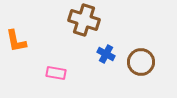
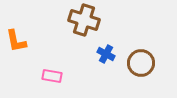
brown circle: moved 1 px down
pink rectangle: moved 4 px left, 3 px down
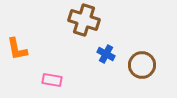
orange L-shape: moved 1 px right, 8 px down
brown circle: moved 1 px right, 2 px down
pink rectangle: moved 4 px down
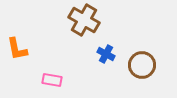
brown cross: rotated 12 degrees clockwise
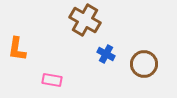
brown cross: moved 1 px right
orange L-shape: rotated 20 degrees clockwise
brown circle: moved 2 px right, 1 px up
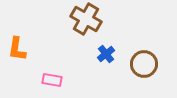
brown cross: moved 1 px right, 1 px up
blue cross: rotated 24 degrees clockwise
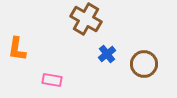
blue cross: moved 1 px right
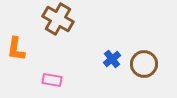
brown cross: moved 28 px left
orange L-shape: moved 1 px left
blue cross: moved 5 px right, 5 px down
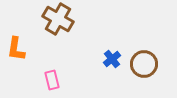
pink rectangle: rotated 66 degrees clockwise
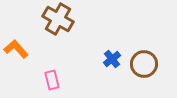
orange L-shape: rotated 130 degrees clockwise
